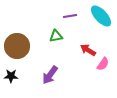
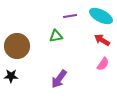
cyan ellipse: rotated 20 degrees counterclockwise
red arrow: moved 14 px right, 10 px up
purple arrow: moved 9 px right, 4 px down
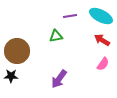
brown circle: moved 5 px down
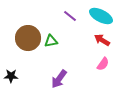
purple line: rotated 48 degrees clockwise
green triangle: moved 5 px left, 5 px down
brown circle: moved 11 px right, 13 px up
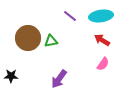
cyan ellipse: rotated 35 degrees counterclockwise
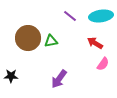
red arrow: moved 7 px left, 3 px down
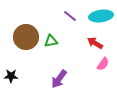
brown circle: moved 2 px left, 1 px up
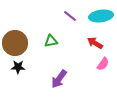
brown circle: moved 11 px left, 6 px down
black star: moved 7 px right, 9 px up
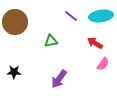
purple line: moved 1 px right
brown circle: moved 21 px up
black star: moved 4 px left, 5 px down
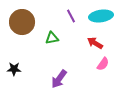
purple line: rotated 24 degrees clockwise
brown circle: moved 7 px right
green triangle: moved 1 px right, 3 px up
black star: moved 3 px up
